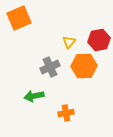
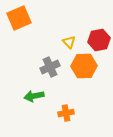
yellow triangle: rotated 24 degrees counterclockwise
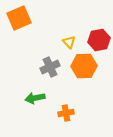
green arrow: moved 1 px right, 2 px down
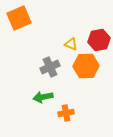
yellow triangle: moved 2 px right, 2 px down; rotated 24 degrees counterclockwise
orange hexagon: moved 2 px right
green arrow: moved 8 px right, 1 px up
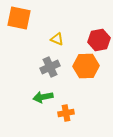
orange square: rotated 35 degrees clockwise
yellow triangle: moved 14 px left, 5 px up
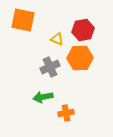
orange square: moved 4 px right, 2 px down
red hexagon: moved 16 px left, 10 px up
orange hexagon: moved 6 px left, 8 px up
